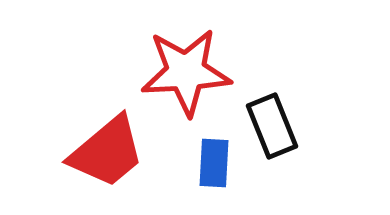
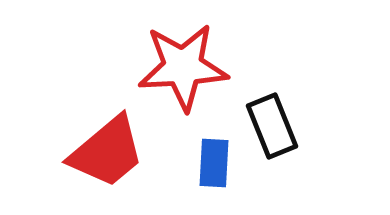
red star: moved 3 px left, 5 px up
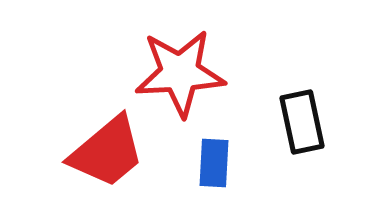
red star: moved 3 px left, 6 px down
black rectangle: moved 30 px right, 4 px up; rotated 10 degrees clockwise
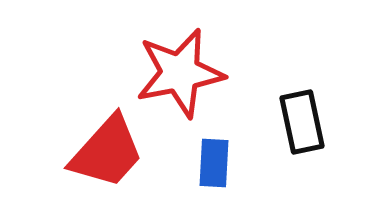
red star: rotated 8 degrees counterclockwise
red trapezoid: rotated 8 degrees counterclockwise
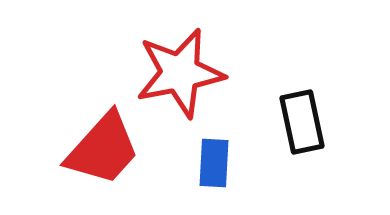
red trapezoid: moved 4 px left, 3 px up
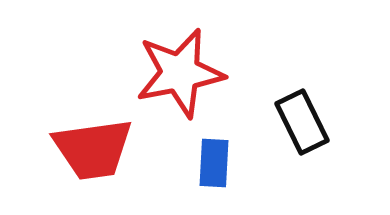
black rectangle: rotated 14 degrees counterclockwise
red trapezoid: moved 10 px left; rotated 40 degrees clockwise
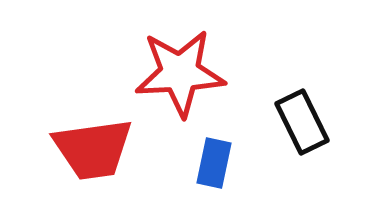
red star: rotated 8 degrees clockwise
blue rectangle: rotated 9 degrees clockwise
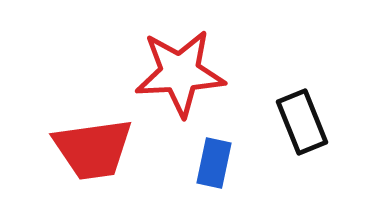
black rectangle: rotated 4 degrees clockwise
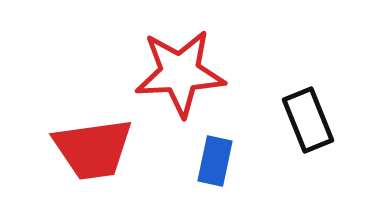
black rectangle: moved 6 px right, 2 px up
blue rectangle: moved 1 px right, 2 px up
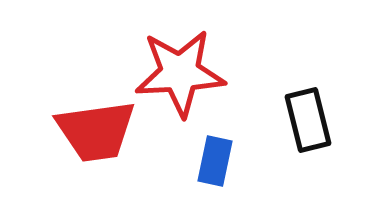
black rectangle: rotated 8 degrees clockwise
red trapezoid: moved 3 px right, 18 px up
